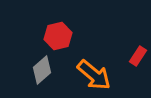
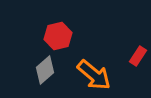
gray diamond: moved 3 px right
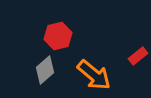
red rectangle: rotated 18 degrees clockwise
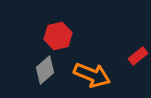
orange arrow: moved 2 px left; rotated 18 degrees counterclockwise
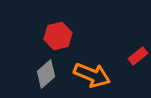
gray diamond: moved 1 px right, 4 px down
